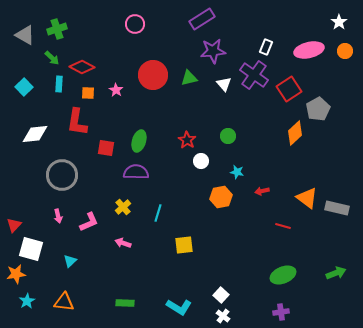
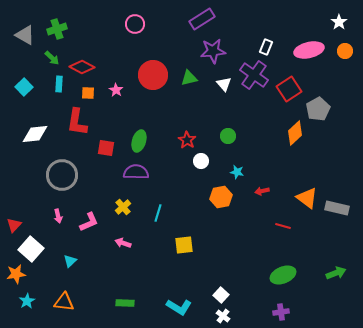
white square at (31, 249): rotated 25 degrees clockwise
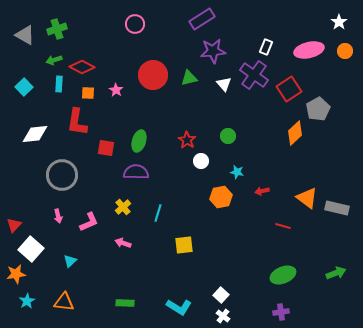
green arrow at (52, 58): moved 2 px right, 2 px down; rotated 119 degrees clockwise
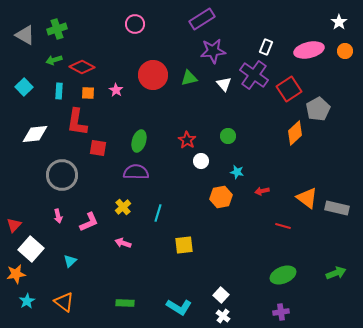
cyan rectangle at (59, 84): moved 7 px down
red square at (106, 148): moved 8 px left
orange triangle at (64, 302): rotated 30 degrees clockwise
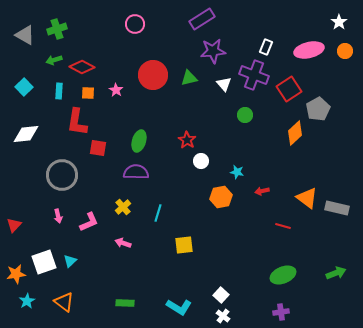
purple cross at (254, 75): rotated 16 degrees counterclockwise
white diamond at (35, 134): moved 9 px left
green circle at (228, 136): moved 17 px right, 21 px up
white square at (31, 249): moved 13 px right, 13 px down; rotated 30 degrees clockwise
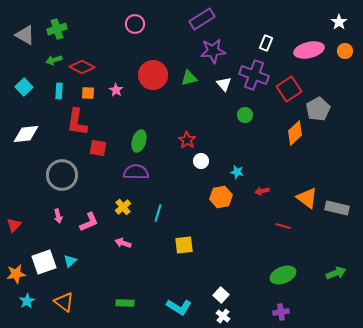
white rectangle at (266, 47): moved 4 px up
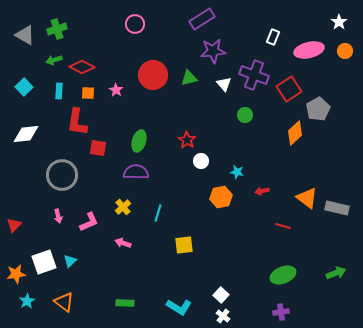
white rectangle at (266, 43): moved 7 px right, 6 px up
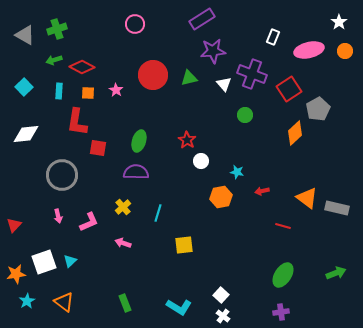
purple cross at (254, 75): moved 2 px left, 1 px up
green ellipse at (283, 275): rotated 35 degrees counterclockwise
green rectangle at (125, 303): rotated 66 degrees clockwise
